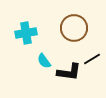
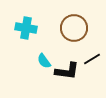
cyan cross: moved 5 px up; rotated 20 degrees clockwise
black L-shape: moved 2 px left, 1 px up
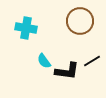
brown circle: moved 6 px right, 7 px up
black line: moved 2 px down
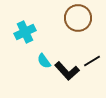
brown circle: moved 2 px left, 3 px up
cyan cross: moved 1 px left, 4 px down; rotated 35 degrees counterclockwise
black L-shape: rotated 40 degrees clockwise
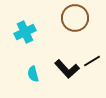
brown circle: moved 3 px left
cyan semicircle: moved 11 px left, 13 px down; rotated 21 degrees clockwise
black L-shape: moved 2 px up
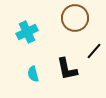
cyan cross: moved 2 px right
black line: moved 2 px right, 10 px up; rotated 18 degrees counterclockwise
black L-shape: rotated 30 degrees clockwise
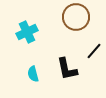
brown circle: moved 1 px right, 1 px up
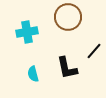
brown circle: moved 8 px left
cyan cross: rotated 15 degrees clockwise
black L-shape: moved 1 px up
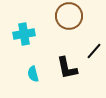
brown circle: moved 1 px right, 1 px up
cyan cross: moved 3 px left, 2 px down
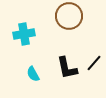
black line: moved 12 px down
cyan semicircle: rotated 14 degrees counterclockwise
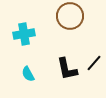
brown circle: moved 1 px right
black L-shape: moved 1 px down
cyan semicircle: moved 5 px left
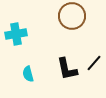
brown circle: moved 2 px right
cyan cross: moved 8 px left
cyan semicircle: rotated 14 degrees clockwise
